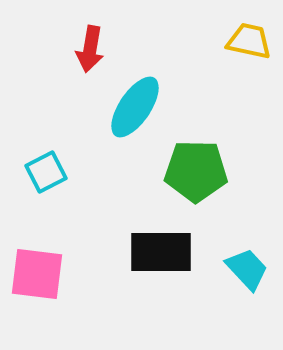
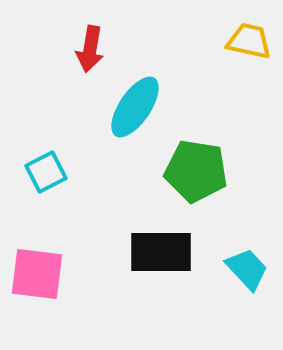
green pentagon: rotated 8 degrees clockwise
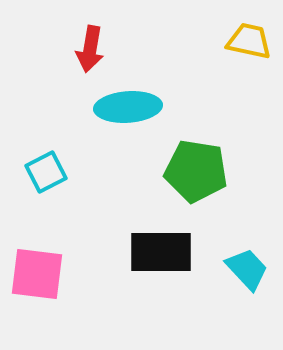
cyan ellipse: moved 7 px left; rotated 52 degrees clockwise
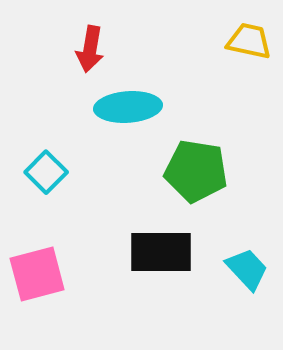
cyan square: rotated 18 degrees counterclockwise
pink square: rotated 22 degrees counterclockwise
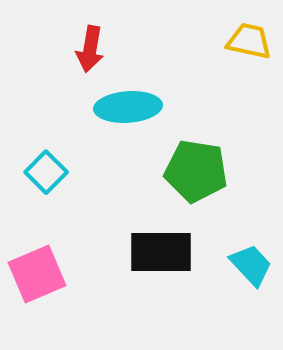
cyan trapezoid: moved 4 px right, 4 px up
pink square: rotated 8 degrees counterclockwise
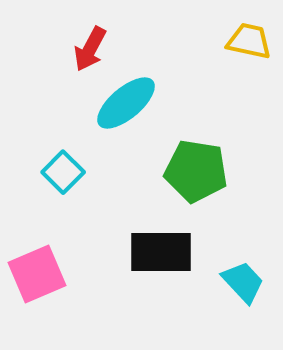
red arrow: rotated 18 degrees clockwise
cyan ellipse: moved 2 px left, 4 px up; rotated 36 degrees counterclockwise
cyan square: moved 17 px right
cyan trapezoid: moved 8 px left, 17 px down
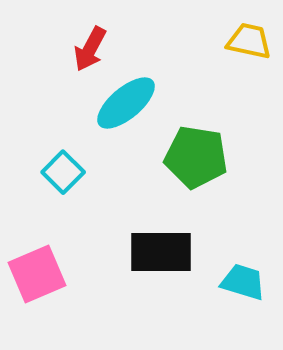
green pentagon: moved 14 px up
cyan trapezoid: rotated 30 degrees counterclockwise
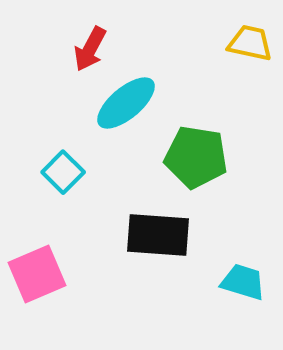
yellow trapezoid: moved 1 px right, 2 px down
black rectangle: moved 3 px left, 17 px up; rotated 4 degrees clockwise
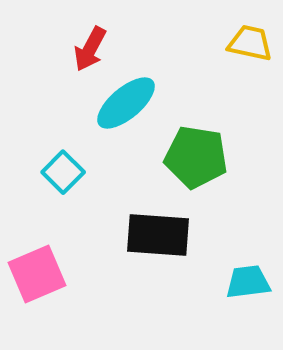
cyan trapezoid: moved 5 px right; rotated 24 degrees counterclockwise
